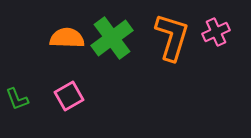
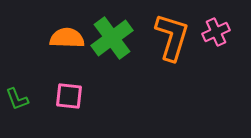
pink square: rotated 36 degrees clockwise
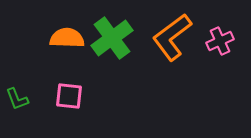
pink cross: moved 4 px right, 9 px down
orange L-shape: rotated 144 degrees counterclockwise
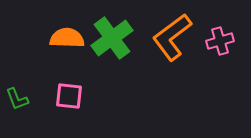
pink cross: rotated 8 degrees clockwise
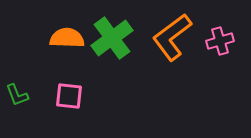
green L-shape: moved 4 px up
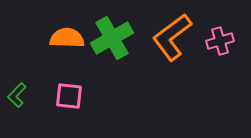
green cross: rotated 6 degrees clockwise
green L-shape: rotated 65 degrees clockwise
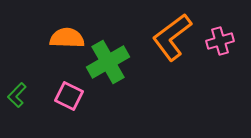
green cross: moved 4 px left, 24 px down
pink square: rotated 20 degrees clockwise
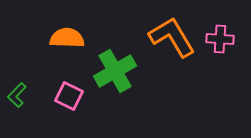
orange L-shape: rotated 96 degrees clockwise
pink cross: moved 2 px up; rotated 20 degrees clockwise
green cross: moved 7 px right, 9 px down
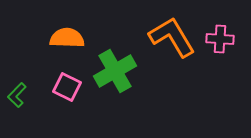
pink square: moved 2 px left, 9 px up
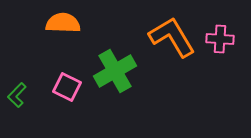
orange semicircle: moved 4 px left, 15 px up
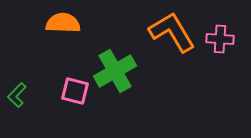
orange L-shape: moved 5 px up
pink square: moved 8 px right, 4 px down; rotated 12 degrees counterclockwise
